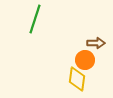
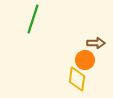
green line: moved 2 px left
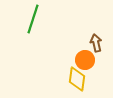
brown arrow: rotated 102 degrees counterclockwise
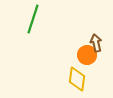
orange circle: moved 2 px right, 5 px up
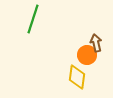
yellow diamond: moved 2 px up
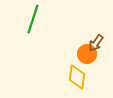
brown arrow: rotated 132 degrees counterclockwise
orange circle: moved 1 px up
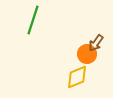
green line: moved 1 px down
yellow diamond: rotated 60 degrees clockwise
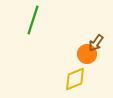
yellow diamond: moved 2 px left, 2 px down
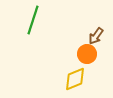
brown arrow: moved 7 px up
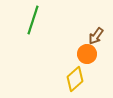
yellow diamond: rotated 20 degrees counterclockwise
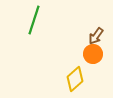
green line: moved 1 px right
orange circle: moved 6 px right
